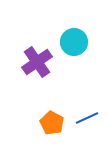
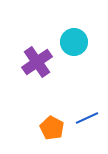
orange pentagon: moved 5 px down
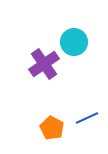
purple cross: moved 7 px right, 2 px down
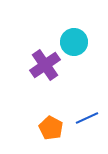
purple cross: moved 1 px right, 1 px down
orange pentagon: moved 1 px left
